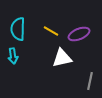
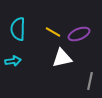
yellow line: moved 2 px right, 1 px down
cyan arrow: moved 5 px down; rotated 91 degrees counterclockwise
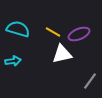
cyan semicircle: rotated 105 degrees clockwise
white triangle: moved 4 px up
gray line: rotated 24 degrees clockwise
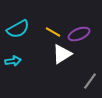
cyan semicircle: rotated 135 degrees clockwise
white triangle: rotated 20 degrees counterclockwise
